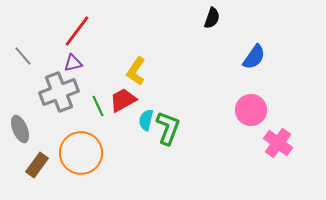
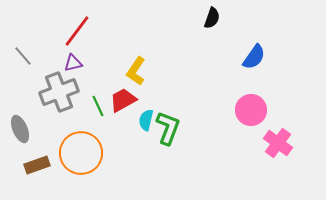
brown rectangle: rotated 35 degrees clockwise
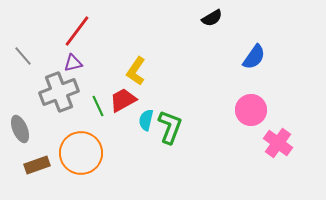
black semicircle: rotated 40 degrees clockwise
green L-shape: moved 2 px right, 1 px up
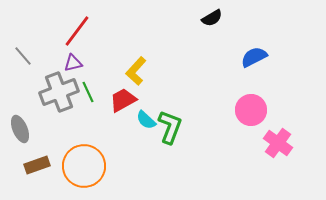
blue semicircle: rotated 152 degrees counterclockwise
yellow L-shape: rotated 8 degrees clockwise
green line: moved 10 px left, 14 px up
cyan semicircle: rotated 60 degrees counterclockwise
orange circle: moved 3 px right, 13 px down
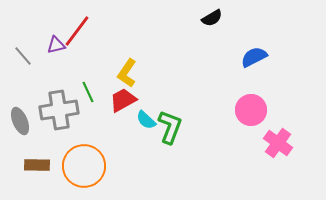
purple triangle: moved 17 px left, 18 px up
yellow L-shape: moved 9 px left, 2 px down; rotated 8 degrees counterclockwise
gray cross: moved 18 px down; rotated 12 degrees clockwise
gray ellipse: moved 8 px up
brown rectangle: rotated 20 degrees clockwise
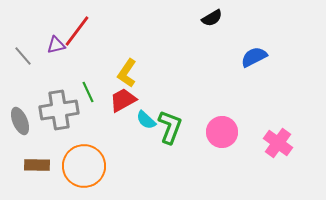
pink circle: moved 29 px left, 22 px down
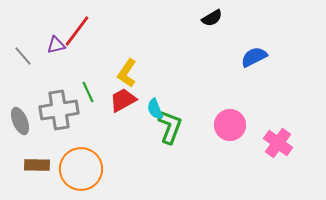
cyan semicircle: moved 9 px right, 11 px up; rotated 25 degrees clockwise
pink circle: moved 8 px right, 7 px up
orange circle: moved 3 px left, 3 px down
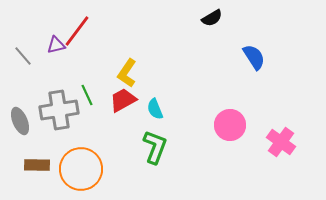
blue semicircle: rotated 84 degrees clockwise
green line: moved 1 px left, 3 px down
green L-shape: moved 15 px left, 20 px down
pink cross: moved 3 px right, 1 px up
